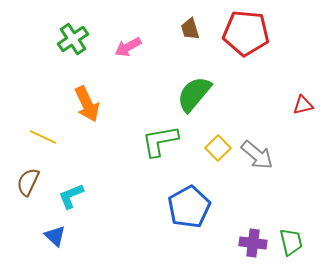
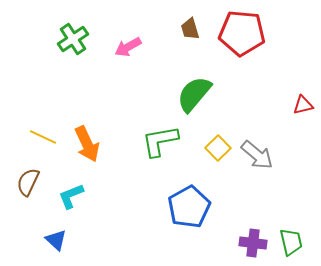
red pentagon: moved 4 px left
orange arrow: moved 40 px down
blue triangle: moved 1 px right, 4 px down
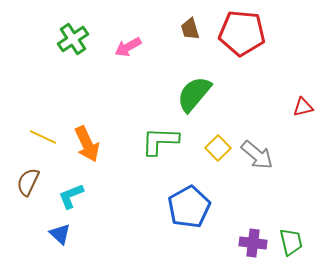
red triangle: moved 2 px down
green L-shape: rotated 12 degrees clockwise
blue triangle: moved 4 px right, 6 px up
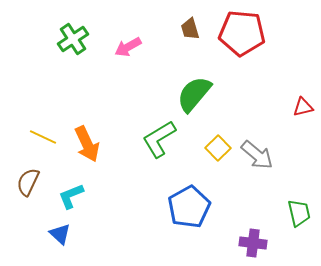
green L-shape: moved 1 px left, 2 px up; rotated 33 degrees counterclockwise
green trapezoid: moved 8 px right, 29 px up
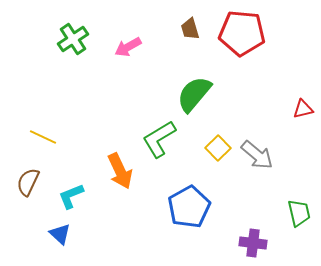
red triangle: moved 2 px down
orange arrow: moved 33 px right, 27 px down
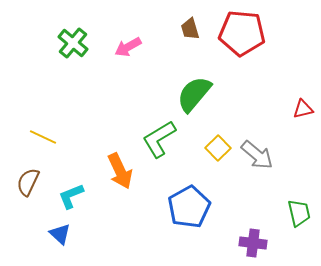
green cross: moved 4 px down; rotated 16 degrees counterclockwise
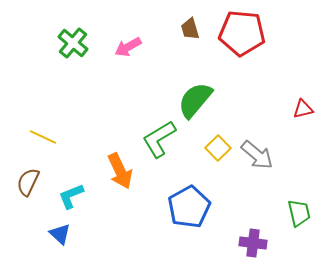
green semicircle: moved 1 px right, 6 px down
